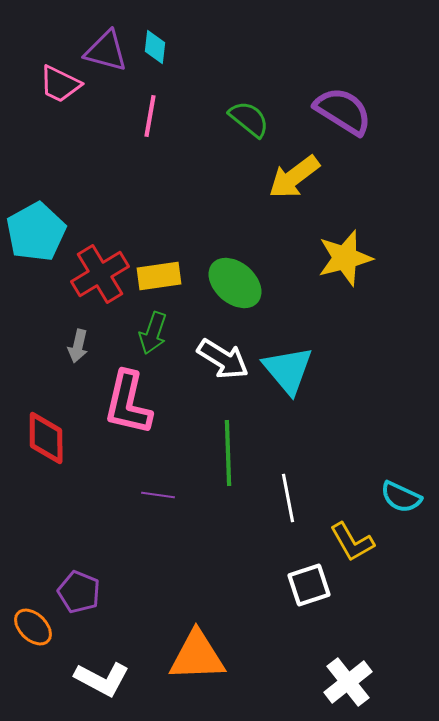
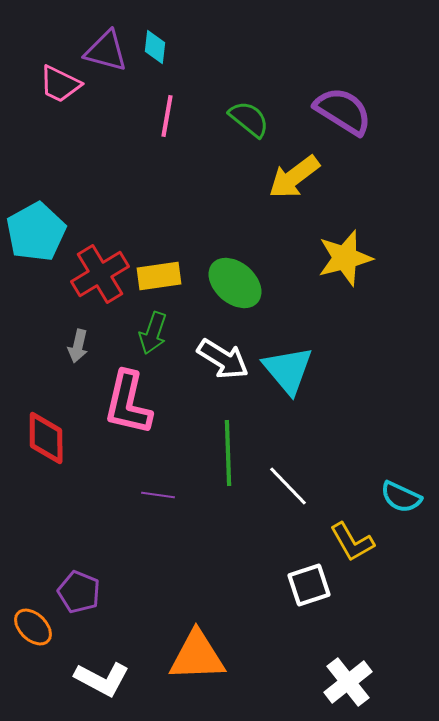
pink line: moved 17 px right
white line: moved 12 px up; rotated 33 degrees counterclockwise
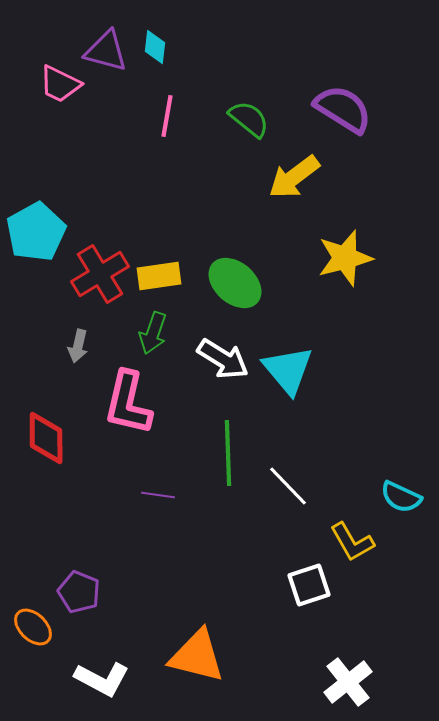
purple semicircle: moved 2 px up
orange triangle: rotated 16 degrees clockwise
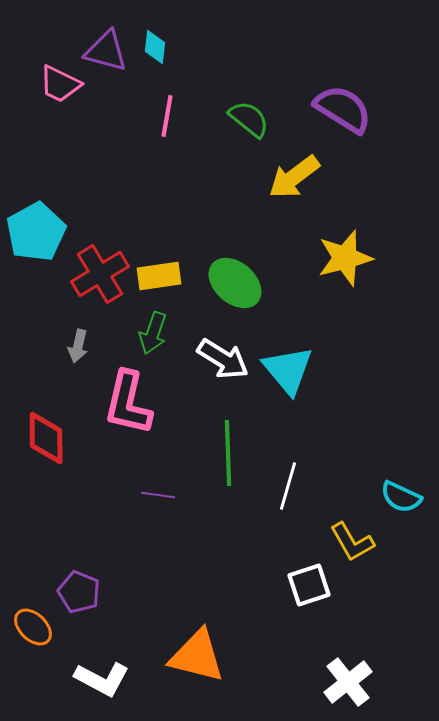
white line: rotated 60 degrees clockwise
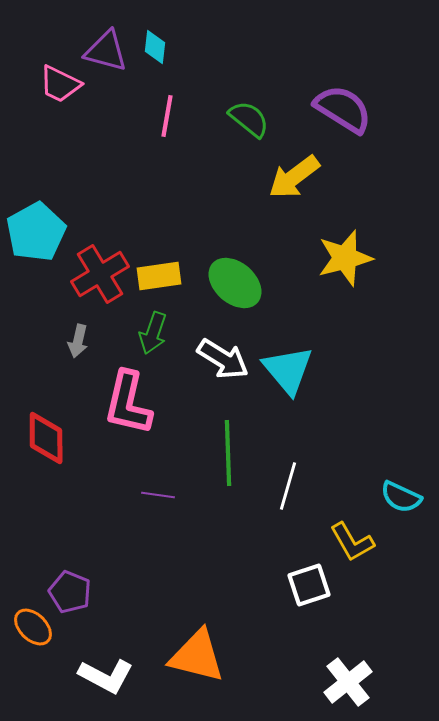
gray arrow: moved 5 px up
purple pentagon: moved 9 px left
white L-shape: moved 4 px right, 3 px up
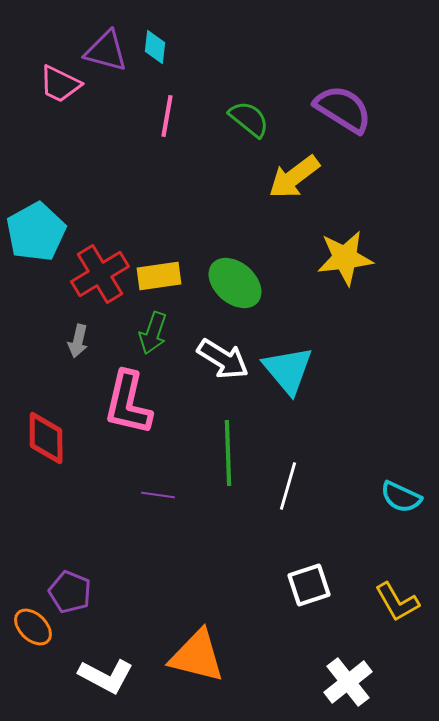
yellow star: rotated 8 degrees clockwise
yellow L-shape: moved 45 px right, 60 px down
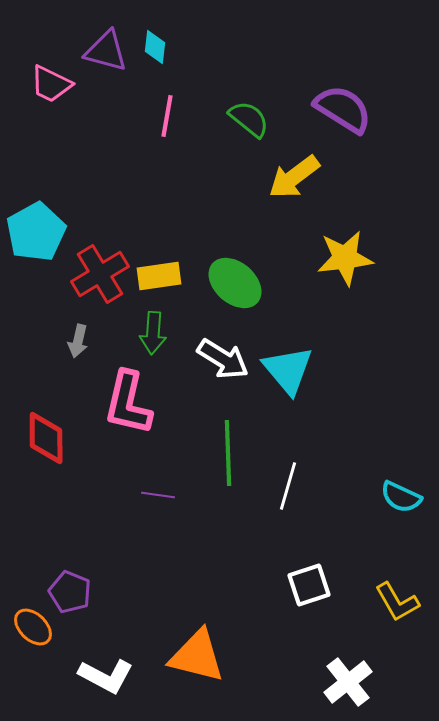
pink trapezoid: moved 9 px left
green arrow: rotated 15 degrees counterclockwise
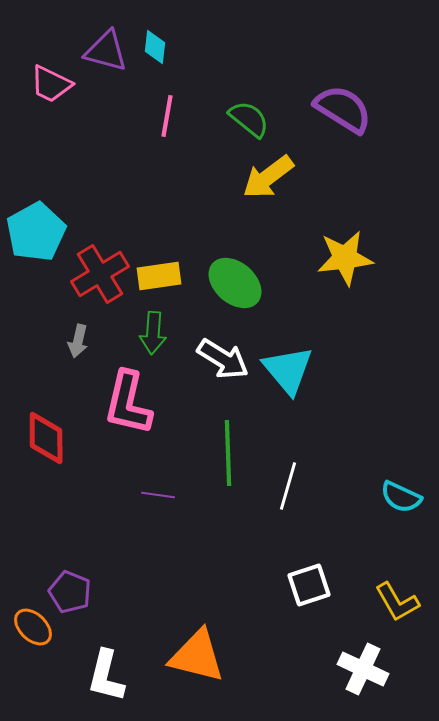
yellow arrow: moved 26 px left
white L-shape: rotated 76 degrees clockwise
white cross: moved 15 px right, 13 px up; rotated 27 degrees counterclockwise
